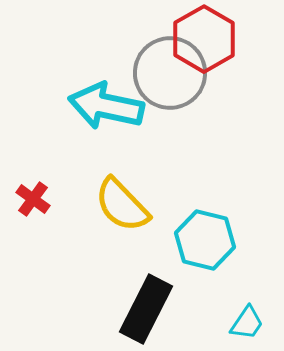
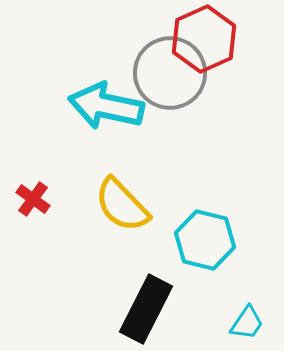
red hexagon: rotated 6 degrees clockwise
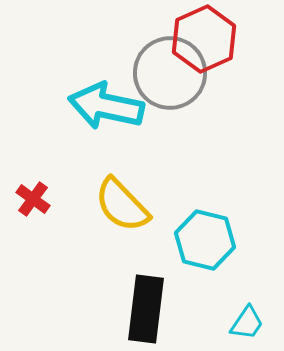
black rectangle: rotated 20 degrees counterclockwise
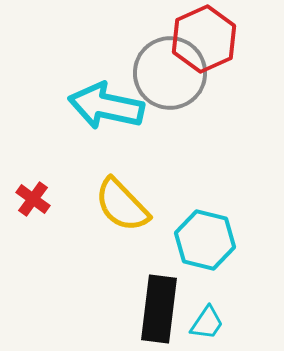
black rectangle: moved 13 px right
cyan trapezoid: moved 40 px left
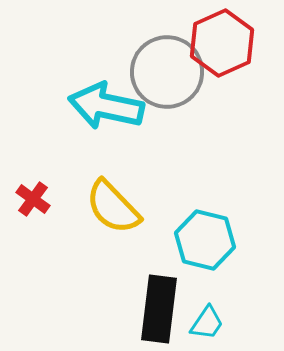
red hexagon: moved 18 px right, 4 px down
gray circle: moved 3 px left, 1 px up
yellow semicircle: moved 9 px left, 2 px down
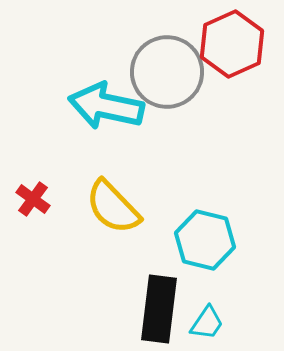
red hexagon: moved 10 px right, 1 px down
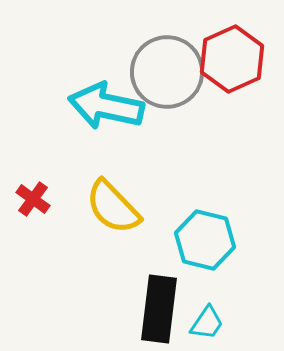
red hexagon: moved 15 px down
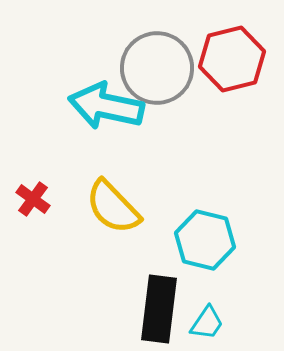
red hexagon: rotated 10 degrees clockwise
gray circle: moved 10 px left, 4 px up
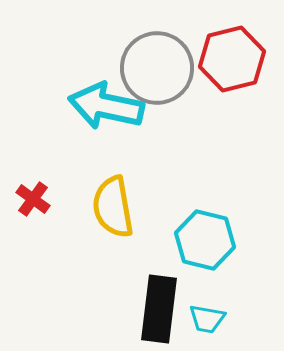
yellow semicircle: rotated 34 degrees clockwise
cyan trapezoid: moved 4 px up; rotated 66 degrees clockwise
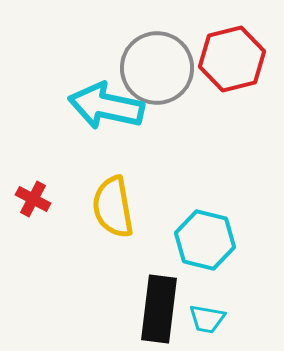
red cross: rotated 8 degrees counterclockwise
